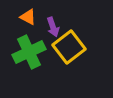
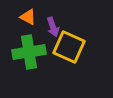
yellow square: rotated 28 degrees counterclockwise
green cross: rotated 16 degrees clockwise
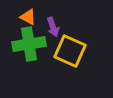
yellow square: moved 1 px right, 4 px down
green cross: moved 8 px up
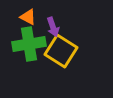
yellow square: moved 9 px left; rotated 8 degrees clockwise
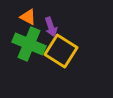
purple arrow: moved 2 px left
green cross: rotated 32 degrees clockwise
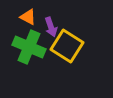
green cross: moved 3 px down
yellow square: moved 6 px right, 5 px up
